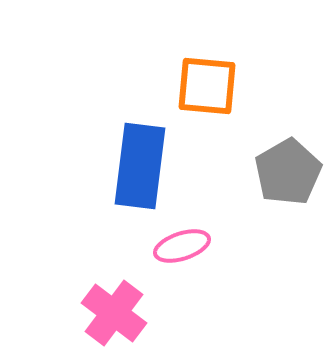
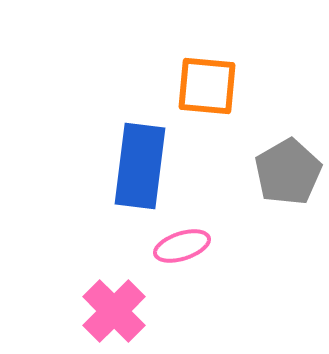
pink cross: moved 2 px up; rotated 8 degrees clockwise
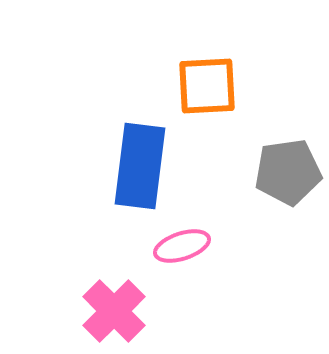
orange square: rotated 8 degrees counterclockwise
gray pentagon: rotated 22 degrees clockwise
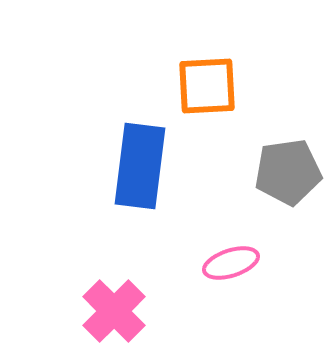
pink ellipse: moved 49 px right, 17 px down
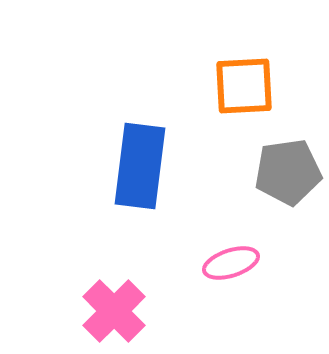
orange square: moved 37 px right
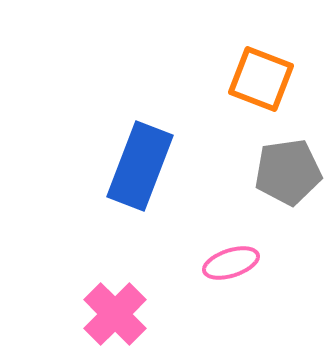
orange square: moved 17 px right, 7 px up; rotated 24 degrees clockwise
blue rectangle: rotated 14 degrees clockwise
pink cross: moved 1 px right, 3 px down
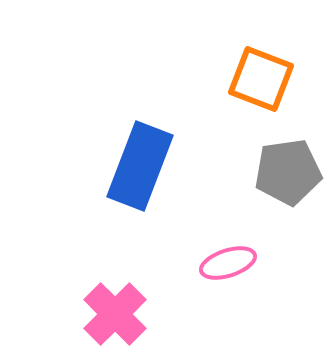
pink ellipse: moved 3 px left
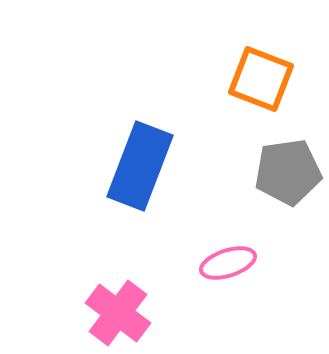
pink cross: moved 3 px right, 1 px up; rotated 8 degrees counterclockwise
